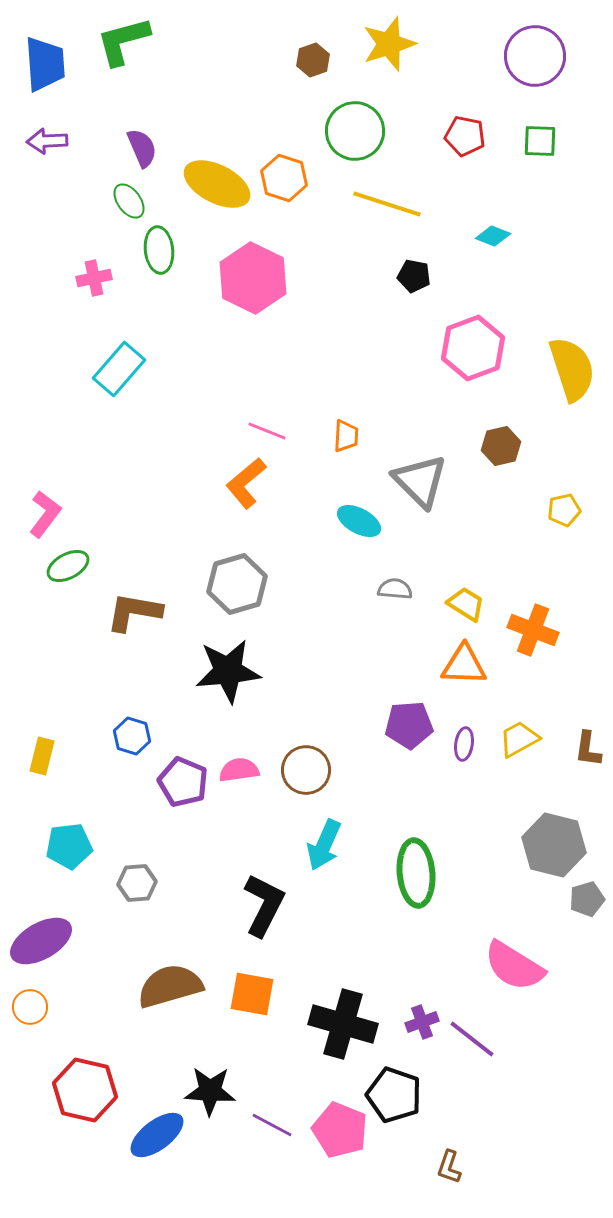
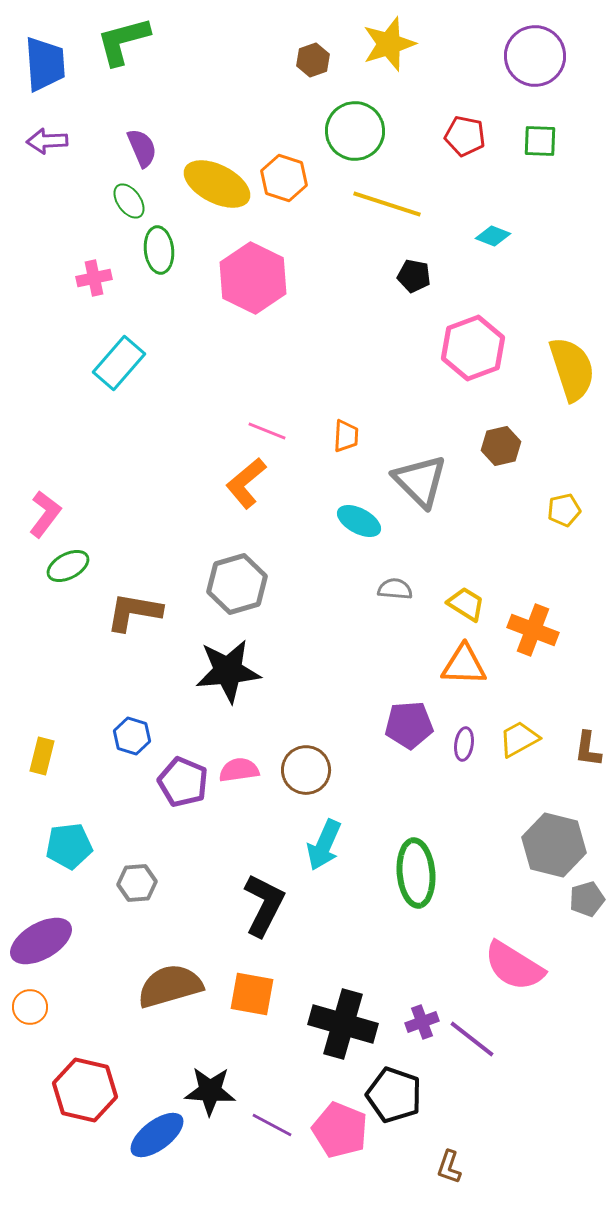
cyan rectangle at (119, 369): moved 6 px up
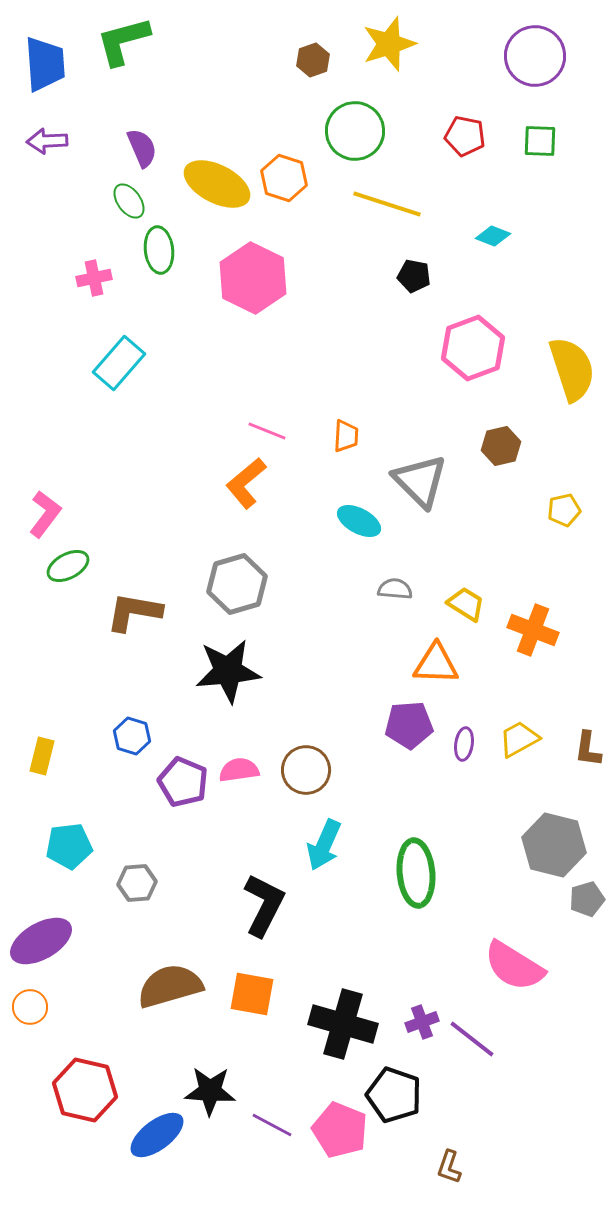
orange triangle at (464, 665): moved 28 px left, 1 px up
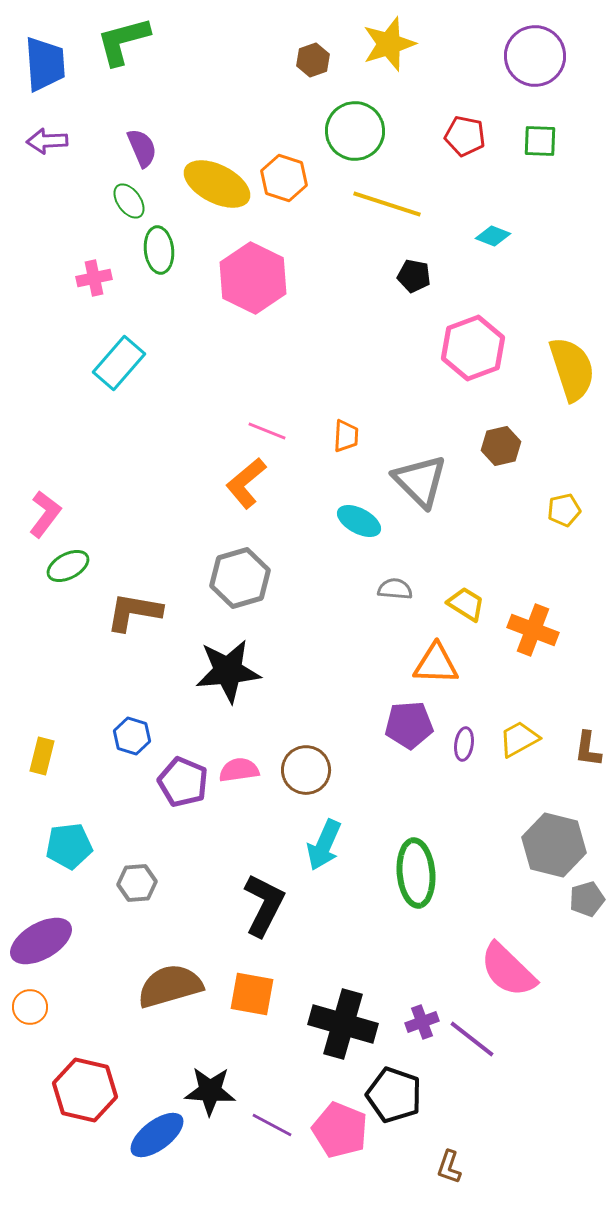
gray hexagon at (237, 584): moved 3 px right, 6 px up
pink semicircle at (514, 966): moved 6 px left, 4 px down; rotated 12 degrees clockwise
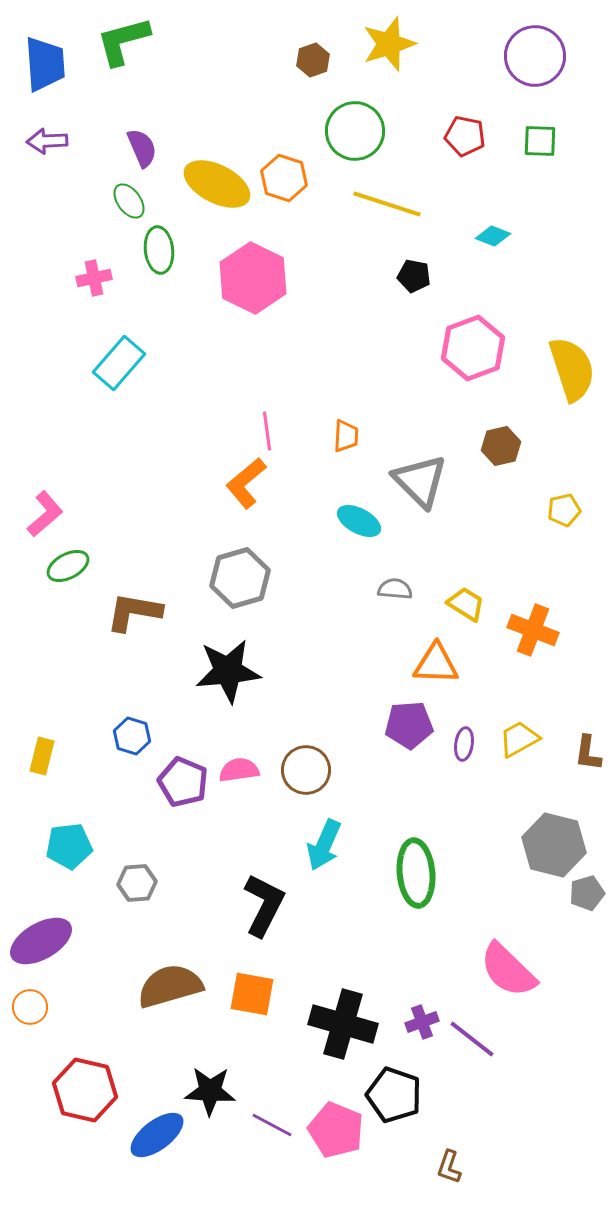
pink line at (267, 431): rotated 60 degrees clockwise
pink L-shape at (45, 514): rotated 12 degrees clockwise
brown L-shape at (588, 749): moved 4 px down
gray pentagon at (587, 899): moved 6 px up
pink pentagon at (340, 1130): moved 4 px left
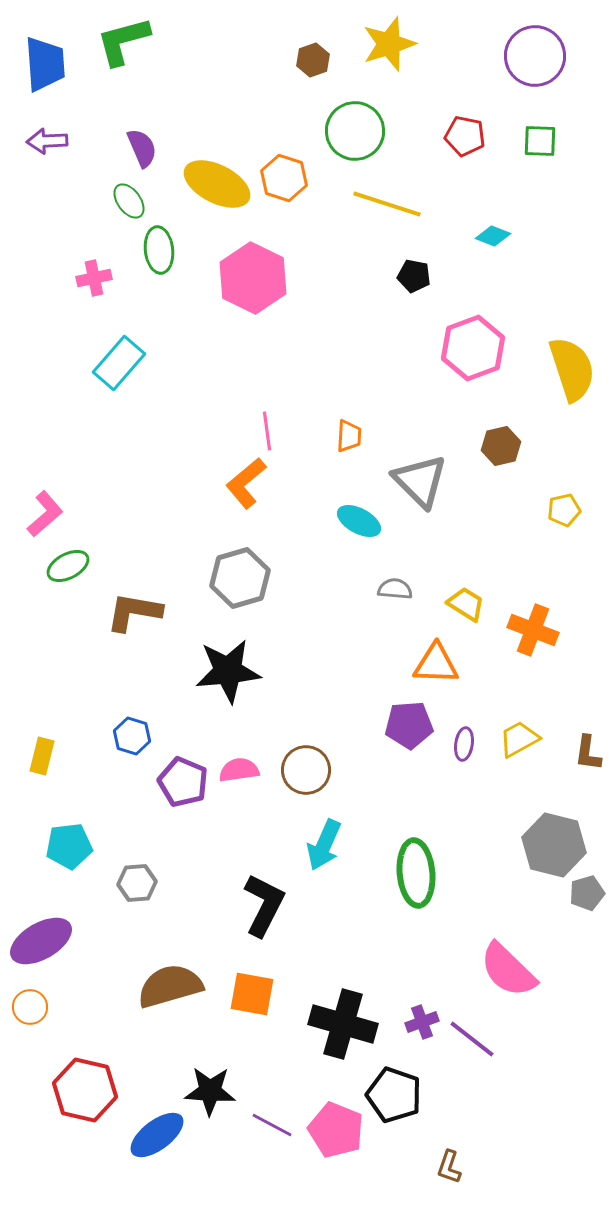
orange trapezoid at (346, 436): moved 3 px right
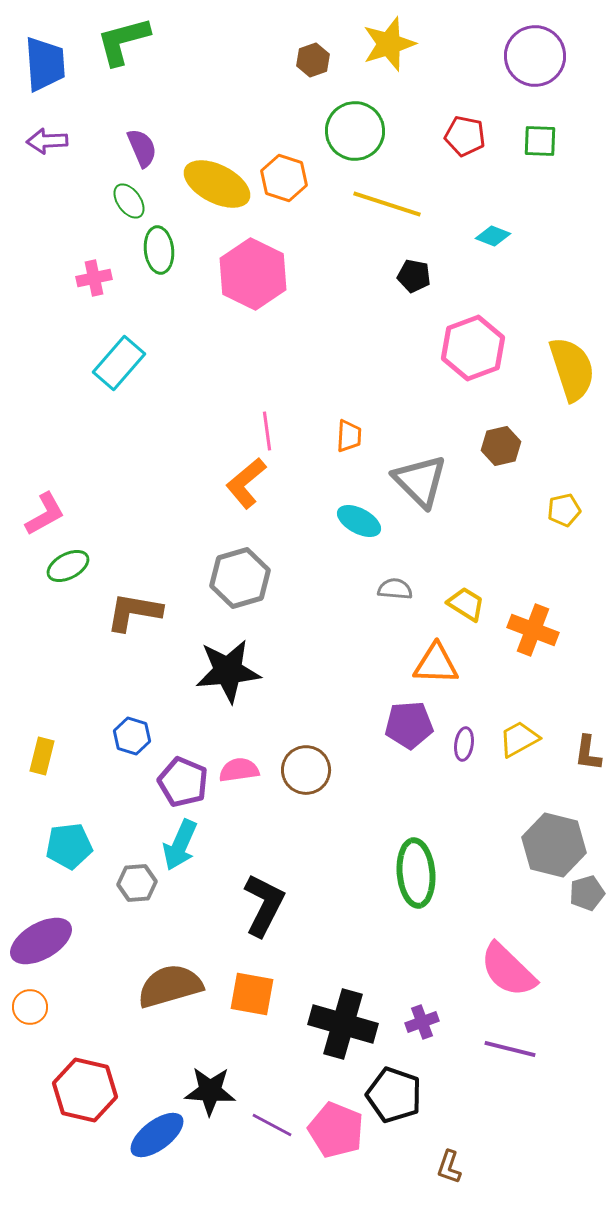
pink hexagon at (253, 278): moved 4 px up
pink L-shape at (45, 514): rotated 12 degrees clockwise
cyan arrow at (324, 845): moved 144 px left
purple line at (472, 1039): moved 38 px right, 10 px down; rotated 24 degrees counterclockwise
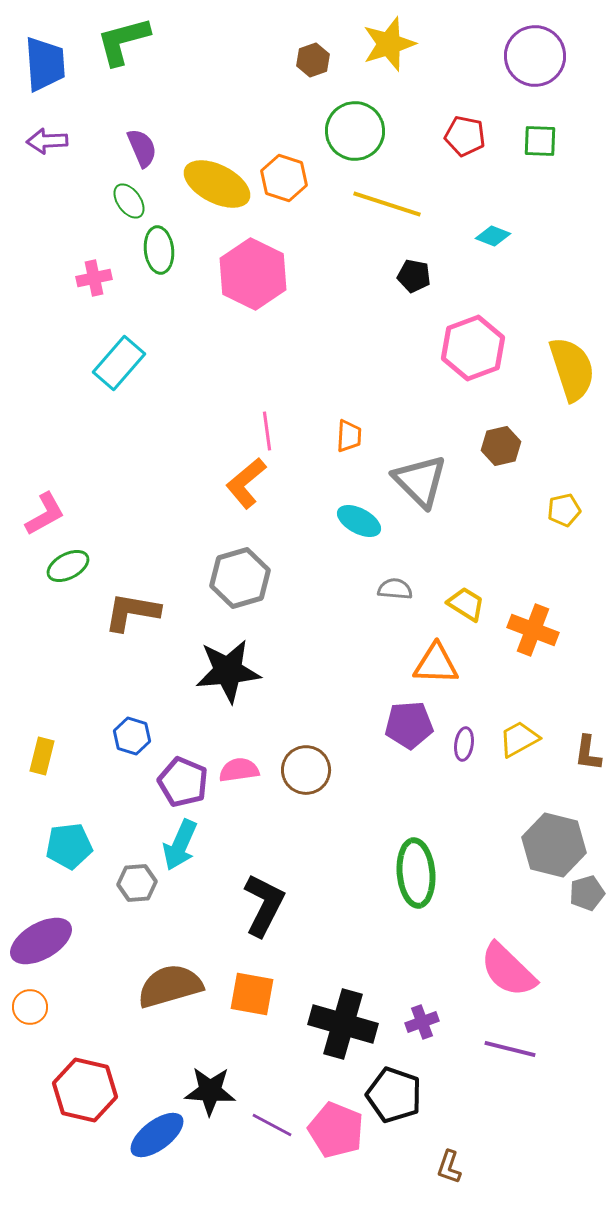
brown L-shape at (134, 612): moved 2 px left
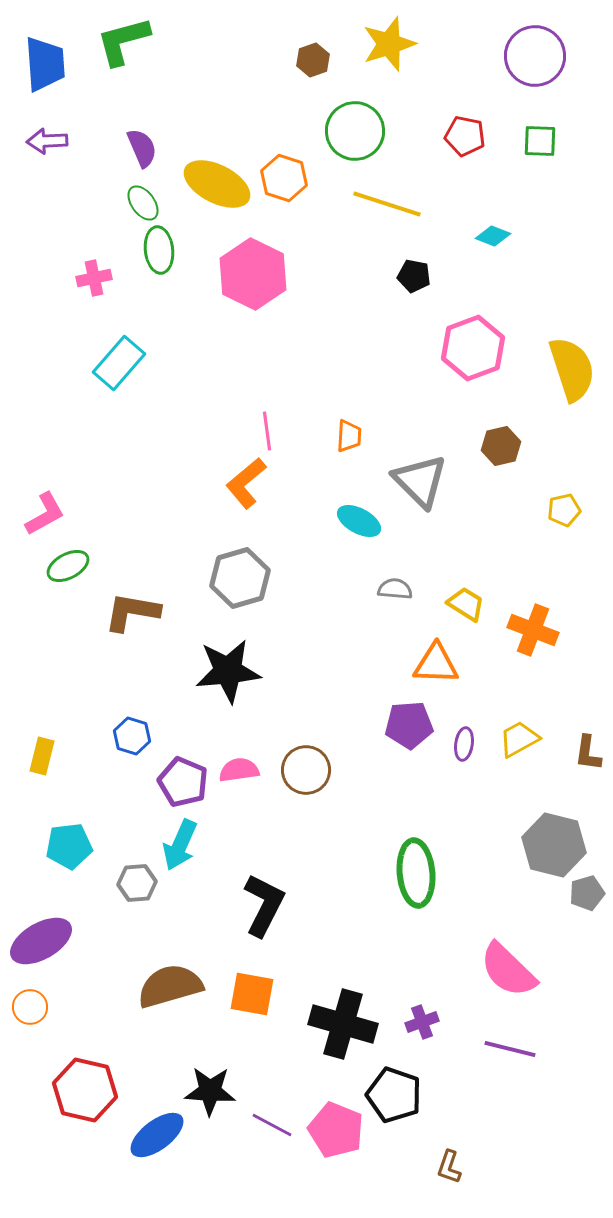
green ellipse at (129, 201): moved 14 px right, 2 px down
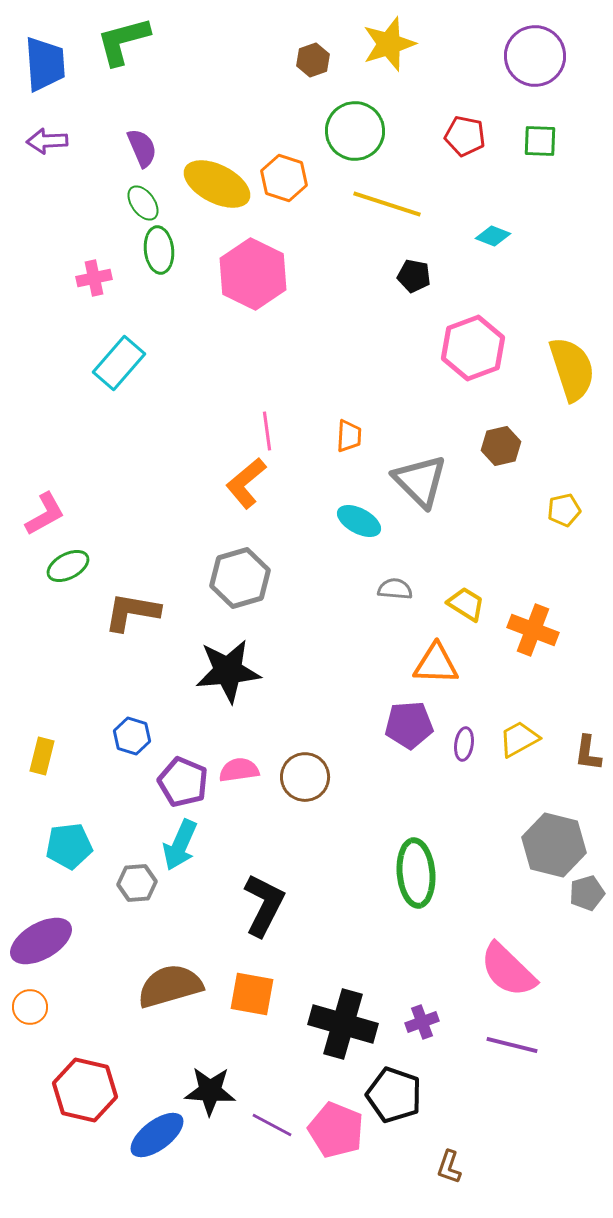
brown circle at (306, 770): moved 1 px left, 7 px down
purple line at (510, 1049): moved 2 px right, 4 px up
